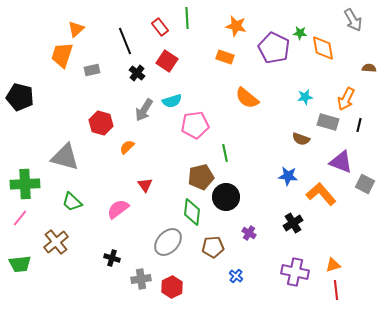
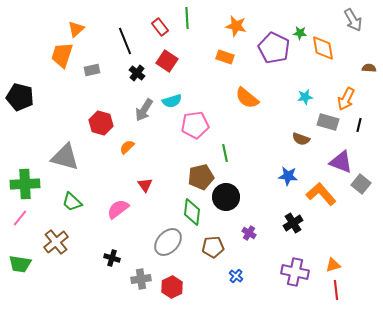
gray square at (365, 184): moved 4 px left; rotated 12 degrees clockwise
green trapezoid at (20, 264): rotated 15 degrees clockwise
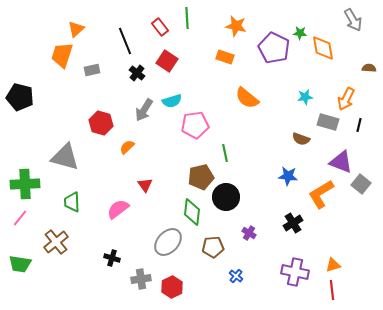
orange L-shape at (321, 194): rotated 80 degrees counterclockwise
green trapezoid at (72, 202): rotated 45 degrees clockwise
red line at (336, 290): moved 4 px left
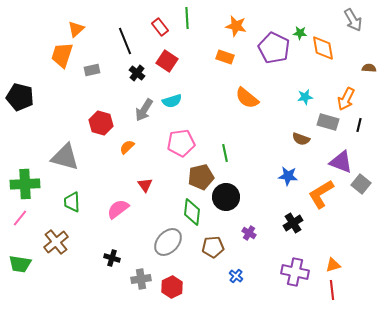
pink pentagon at (195, 125): moved 14 px left, 18 px down
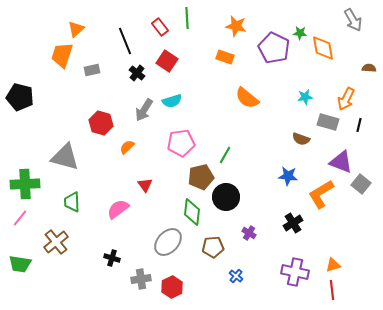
green line at (225, 153): moved 2 px down; rotated 42 degrees clockwise
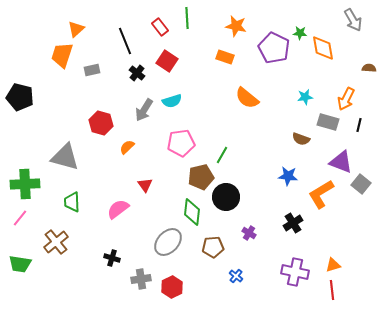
green line at (225, 155): moved 3 px left
